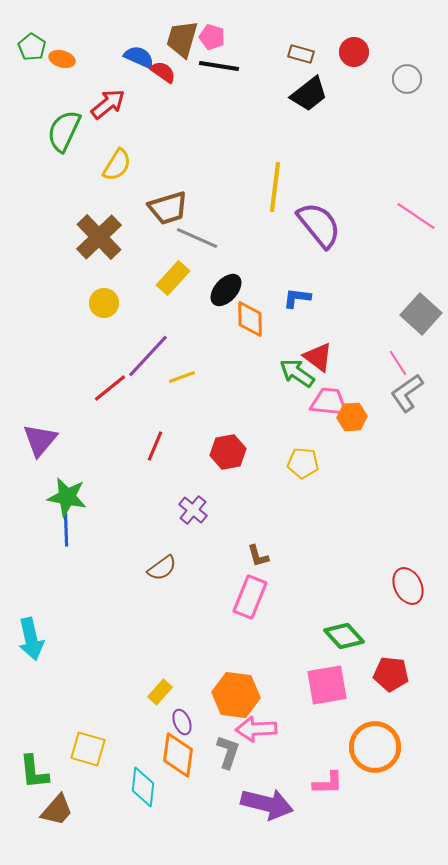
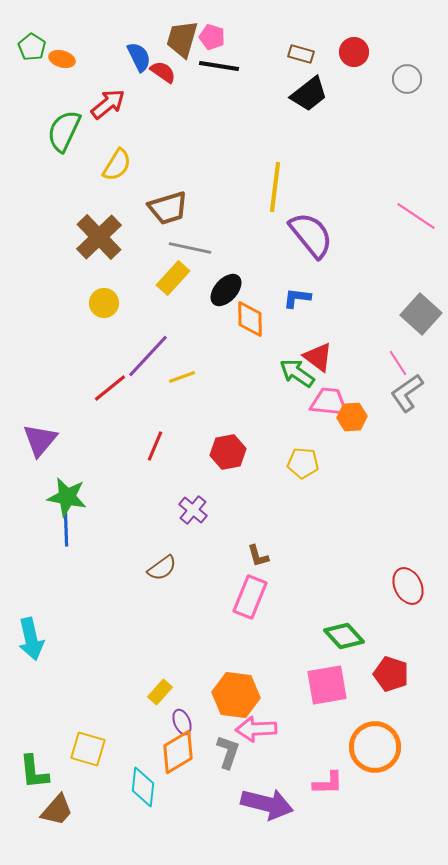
blue semicircle at (139, 57): rotated 40 degrees clockwise
purple semicircle at (319, 225): moved 8 px left, 10 px down
gray line at (197, 238): moved 7 px left, 10 px down; rotated 12 degrees counterclockwise
red pentagon at (391, 674): rotated 12 degrees clockwise
orange diamond at (178, 755): moved 3 px up; rotated 51 degrees clockwise
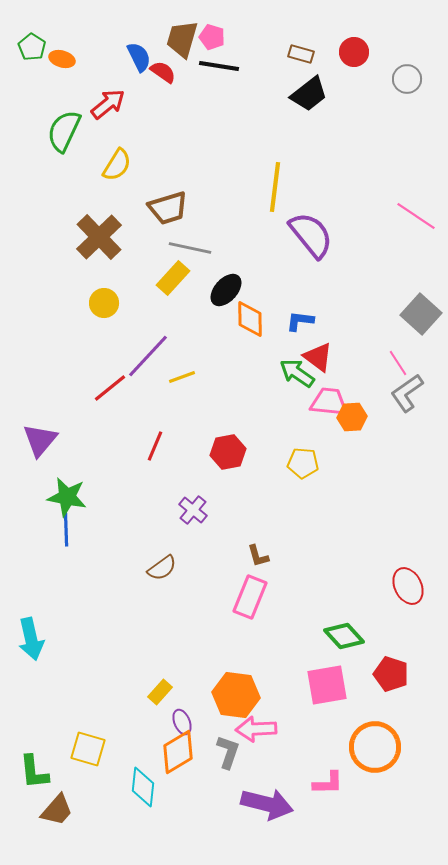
blue L-shape at (297, 298): moved 3 px right, 23 px down
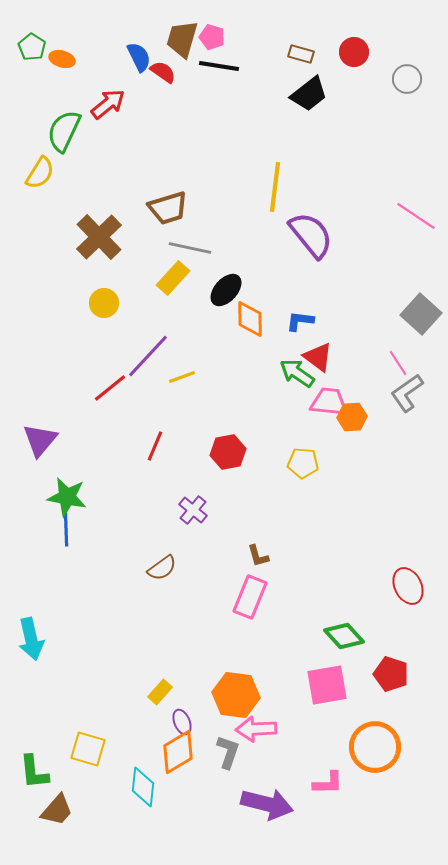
yellow semicircle at (117, 165): moved 77 px left, 8 px down
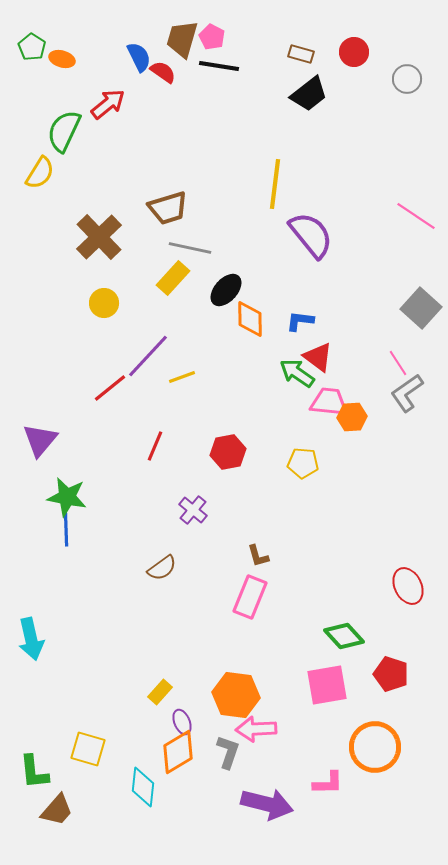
pink pentagon at (212, 37): rotated 10 degrees clockwise
yellow line at (275, 187): moved 3 px up
gray square at (421, 314): moved 6 px up
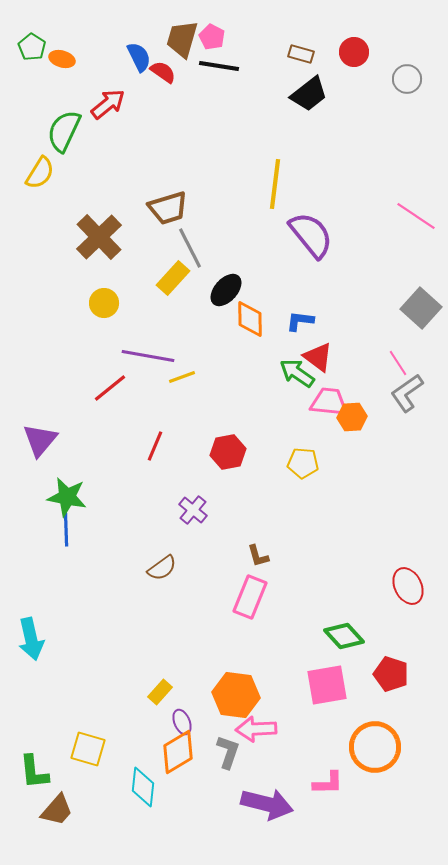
gray line at (190, 248): rotated 51 degrees clockwise
purple line at (148, 356): rotated 57 degrees clockwise
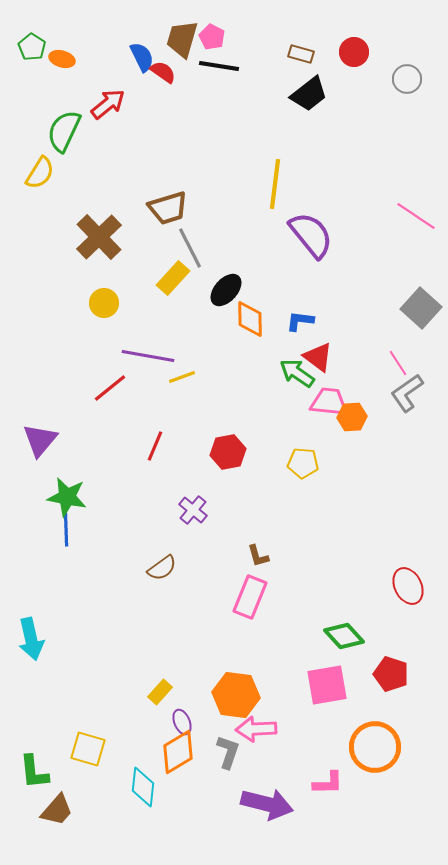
blue semicircle at (139, 57): moved 3 px right
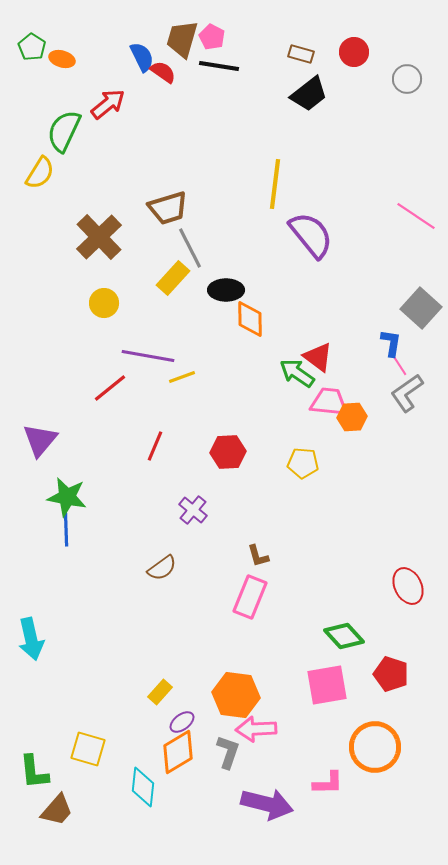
black ellipse at (226, 290): rotated 48 degrees clockwise
blue L-shape at (300, 321): moved 91 px right, 22 px down; rotated 92 degrees clockwise
red hexagon at (228, 452): rotated 8 degrees clockwise
purple ellipse at (182, 722): rotated 75 degrees clockwise
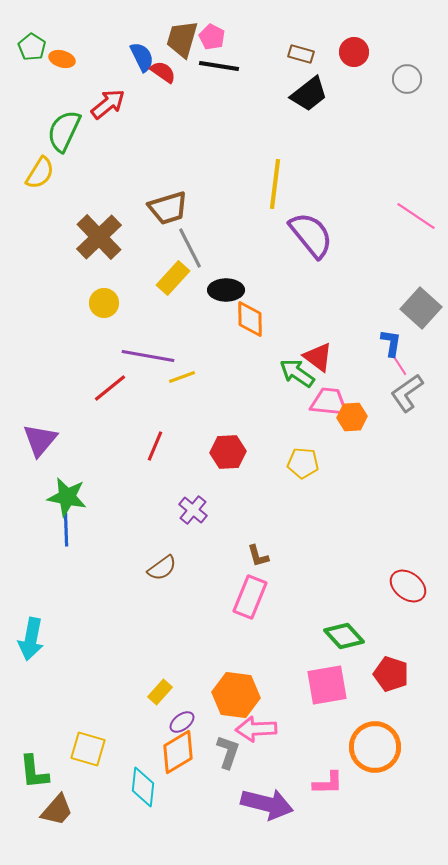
red ellipse at (408, 586): rotated 27 degrees counterclockwise
cyan arrow at (31, 639): rotated 24 degrees clockwise
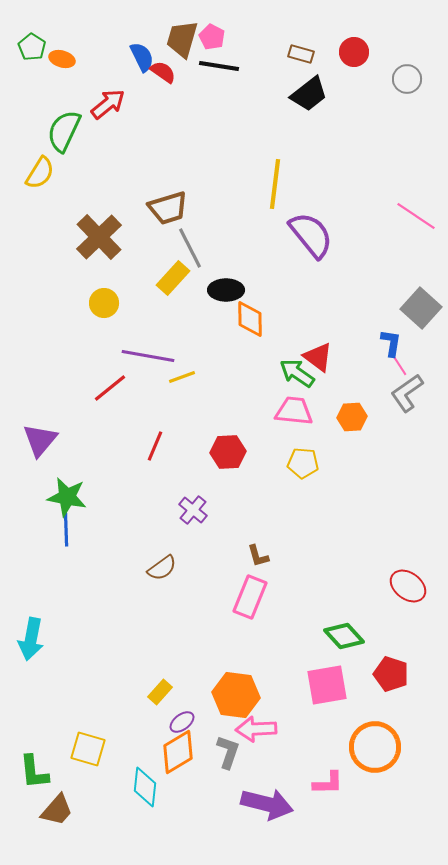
pink trapezoid at (329, 402): moved 35 px left, 9 px down
cyan diamond at (143, 787): moved 2 px right
